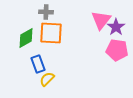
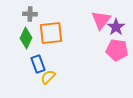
gray cross: moved 16 px left, 2 px down
orange square: rotated 10 degrees counterclockwise
green diamond: rotated 35 degrees counterclockwise
yellow semicircle: moved 1 px right, 2 px up
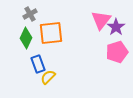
gray cross: rotated 32 degrees counterclockwise
pink pentagon: moved 2 px down; rotated 25 degrees counterclockwise
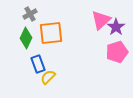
pink triangle: rotated 10 degrees clockwise
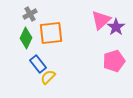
pink pentagon: moved 3 px left, 9 px down
blue rectangle: rotated 18 degrees counterclockwise
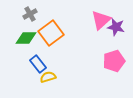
purple star: rotated 24 degrees counterclockwise
orange square: rotated 30 degrees counterclockwise
green diamond: rotated 65 degrees clockwise
yellow semicircle: rotated 28 degrees clockwise
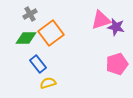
pink triangle: rotated 25 degrees clockwise
pink pentagon: moved 3 px right, 3 px down
yellow semicircle: moved 6 px down
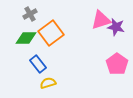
pink pentagon: rotated 20 degrees counterclockwise
